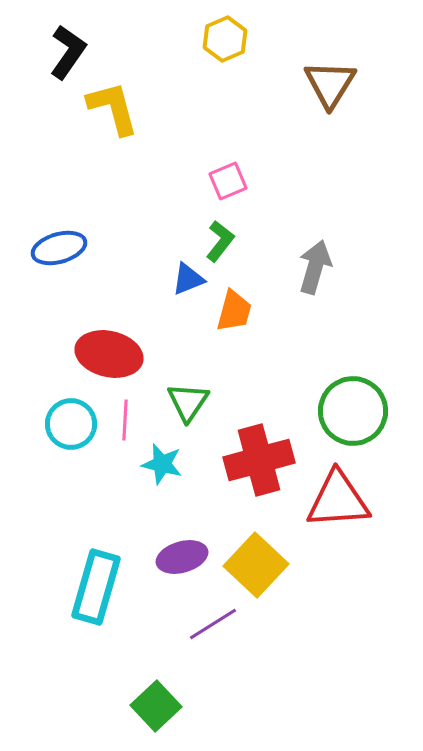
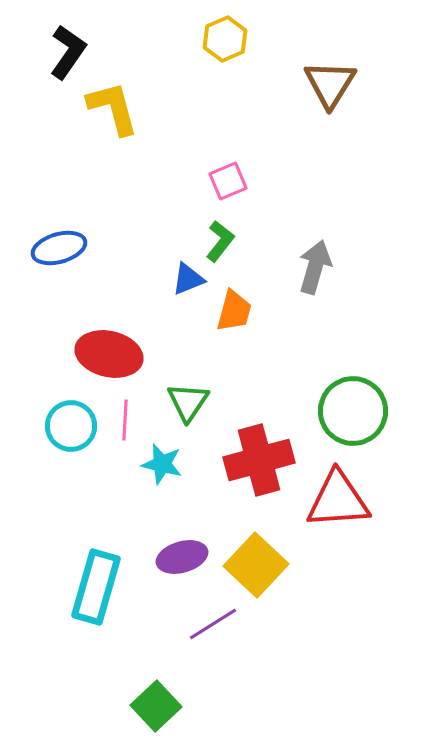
cyan circle: moved 2 px down
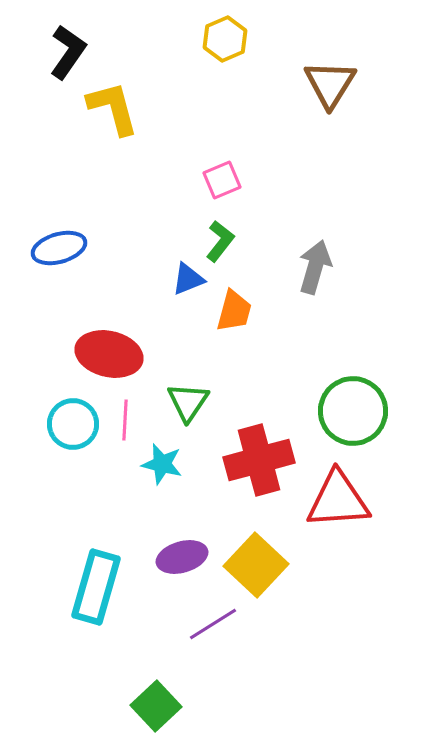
pink square: moved 6 px left, 1 px up
cyan circle: moved 2 px right, 2 px up
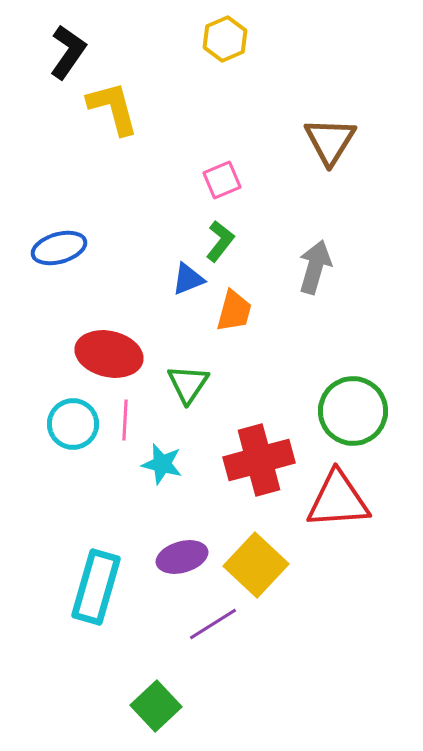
brown triangle: moved 57 px down
green triangle: moved 18 px up
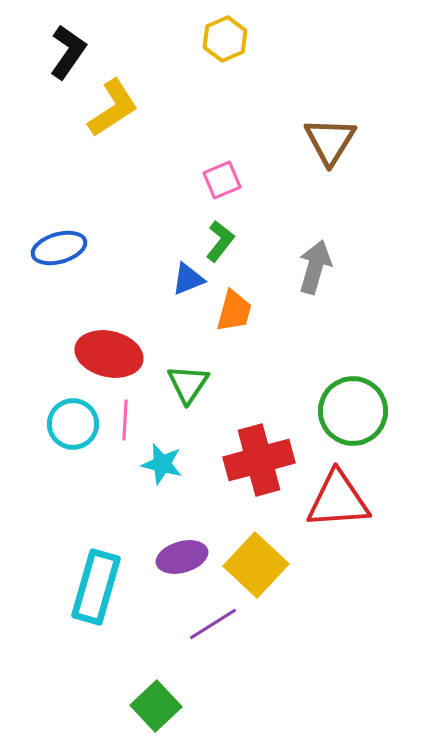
yellow L-shape: rotated 72 degrees clockwise
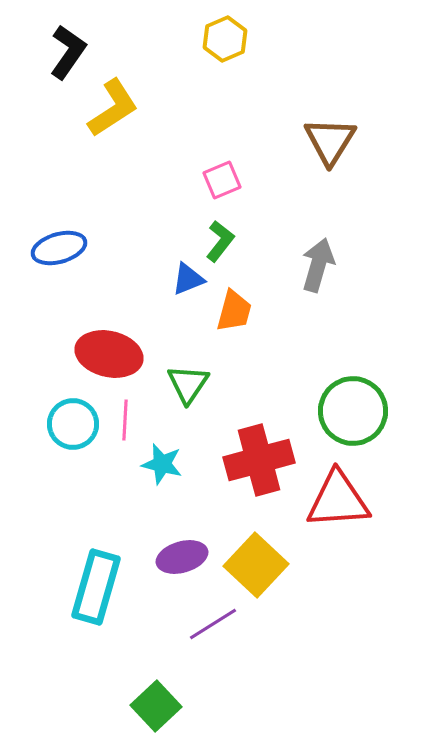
gray arrow: moved 3 px right, 2 px up
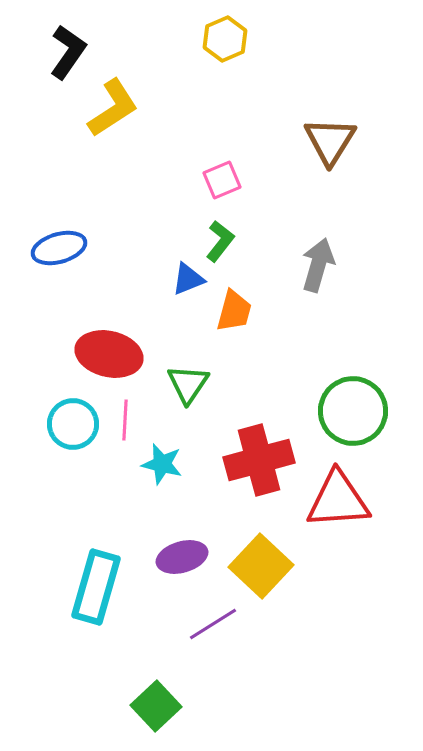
yellow square: moved 5 px right, 1 px down
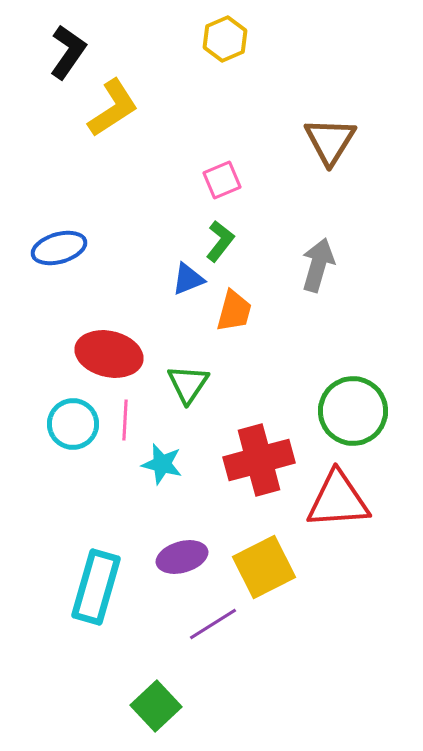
yellow square: moved 3 px right, 1 px down; rotated 20 degrees clockwise
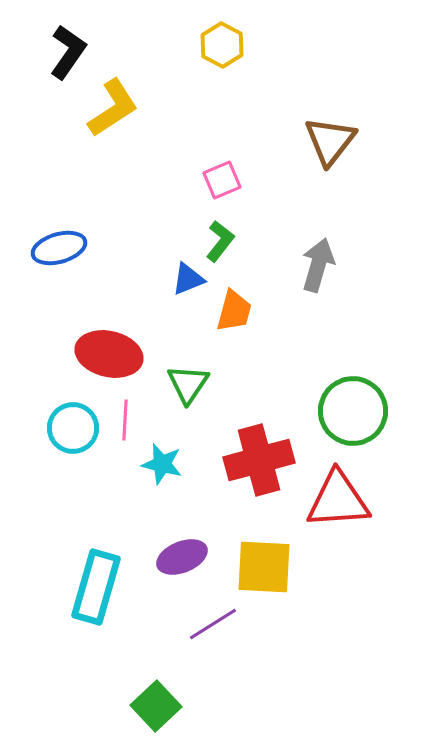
yellow hexagon: moved 3 px left, 6 px down; rotated 9 degrees counterclockwise
brown triangle: rotated 6 degrees clockwise
cyan circle: moved 4 px down
purple ellipse: rotated 6 degrees counterclockwise
yellow square: rotated 30 degrees clockwise
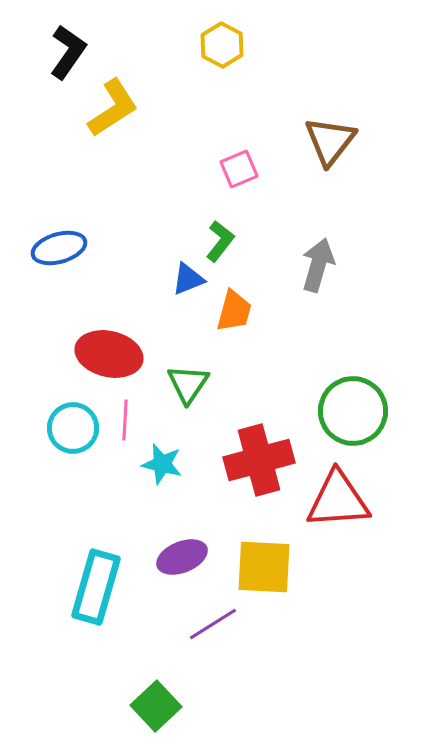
pink square: moved 17 px right, 11 px up
